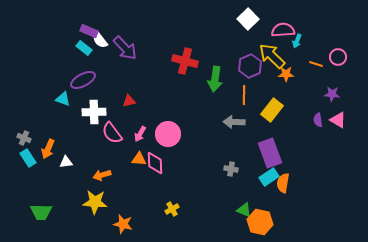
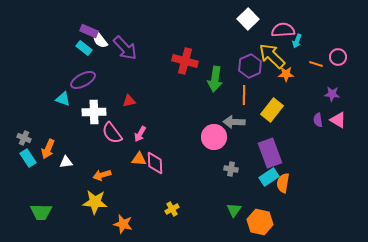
pink circle at (168, 134): moved 46 px right, 3 px down
green triangle at (244, 210): moved 10 px left; rotated 42 degrees clockwise
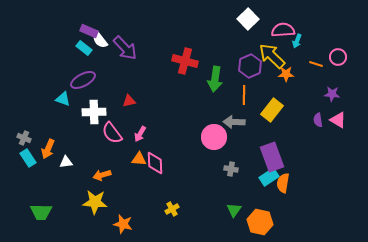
purple rectangle at (270, 153): moved 2 px right, 4 px down
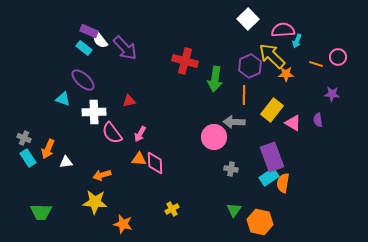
purple ellipse at (83, 80): rotated 70 degrees clockwise
pink triangle at (338, 120): moved 45 px left, 3 px down
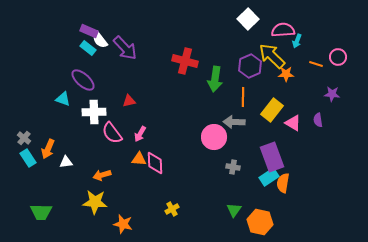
cyan rectangle at (84, 48): moved 4 px right
orange line at (244, 95): moved 1 px left, 2 px down
gray cross at (24, 138): rotated 16 degrees clockwise
gray cross at (231, 169): moved 2 px right, 2 px up
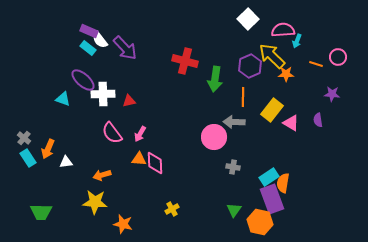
white cross at (94, 112): moved 9 px right, 18 px up
pink triangle at (293, 123): moved 2 px left
purple rectangle at (272, 157): moved 42 px down
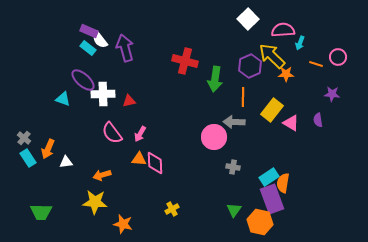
cyan arrow at (297, 41): moved 3 px right, 2 px down
purple arrow at (125, 48): rotated 152 degrees counterclockwise
